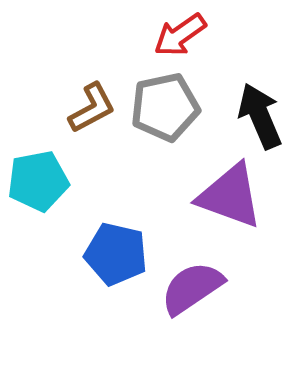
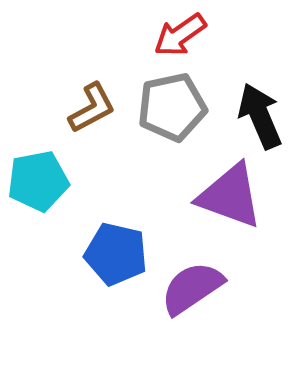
gray pentagon: moved 7 px right
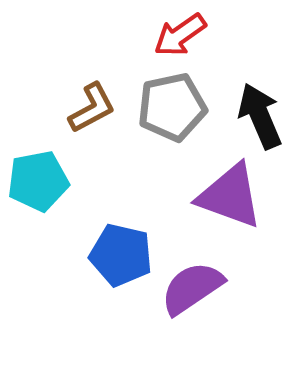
blue pentagon: moved 5 px right, 1 px down
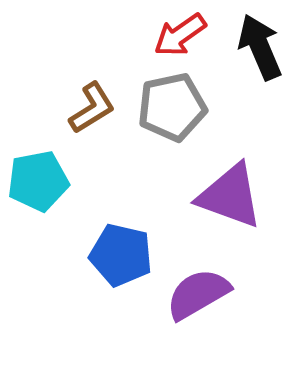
brown L-shape: rotated 4 degrees counterclockwise
black arrow: moved 69 px up
purple semicircle: moved 6 px right, 6 px down; rotated 4 degrees clockwise
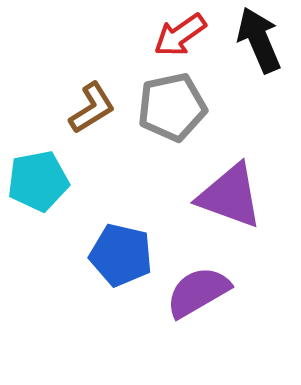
black arrow: moved 1 px left, 7 px up
purple semicircle: moved 2 px up
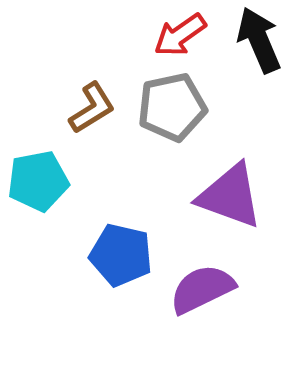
purple semicircle: moved 4 px right, 3 px up; rotated 4 degrees clockwise
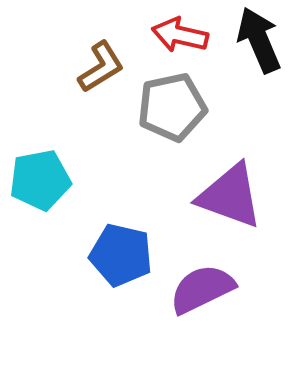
red arrow: rotated 48 degrees clockwise
brown L-shape: moved 9 px right, 41 px up
cyan pentagon: moved 2 px right, 1 px up
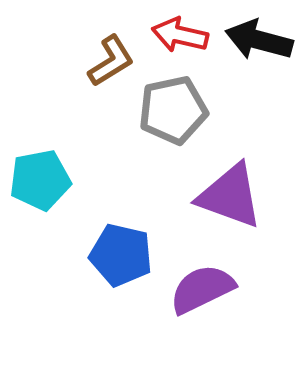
black arrow: rotated 52 degrees counterclockwise
brown L-shape: moved 10 px right, 6 px up
gray pentagon: moved 1 px right, 3 px down
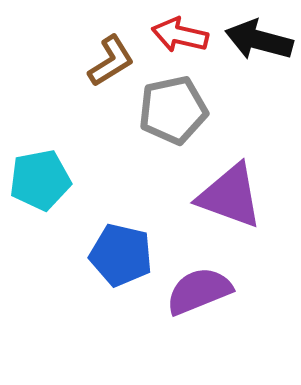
purple semicircle: moved 3 px left, 2 px down; rotated 4 degrees clockwise
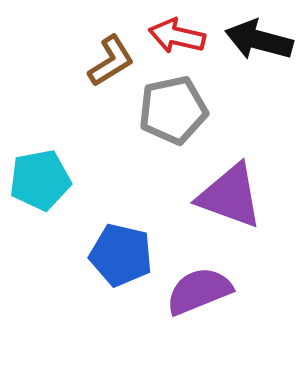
red arrow: moved 3 px left, 1 px down
